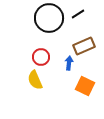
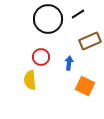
black circle: moved 1 px left, 1 px down
brown rectangle: moved 6 px right, 5 px up
yellow semicircle: moved 5 px left; rotated 18 degrees clockwise
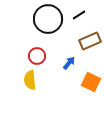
black line: moved 1 px right, 1 px down
red circle: moved 4 px left, 1 px up
blue arrow: rotated 32 degrees clockwise
orange square: moved 6 px right, 4 px up
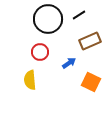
red circle: moved 3 px right, 4 px up
blue arrow: rotated 16 degrees clockwise
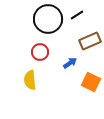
black line: moved 2 px left
blue arrow: moved 1 px right
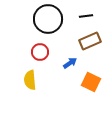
black line: moved 9 px right, 1 px down; rotated 24 degrees clockwise
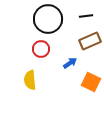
red circle: moved 1 px right, 3 px up
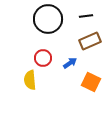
red circle: moved 2 px right, 9 px down
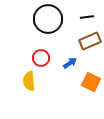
black line: moved 1 px right, 1 px down
red circle: moved 2 px left
yellow semicircle: moved 1 px left, 1 px down
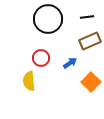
orange square: rotated 18 degrees clockwise
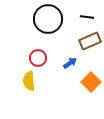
black line: rotated 16 degrees clockwise
red circle: moved 3 px left
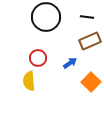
black circle: moved 2 px left, 2 px up
